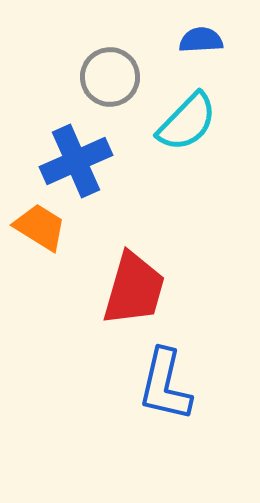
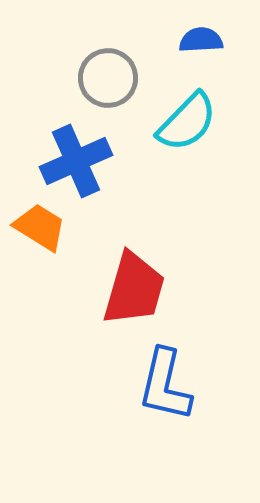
gray circle: moved 2 px left, 1 px down
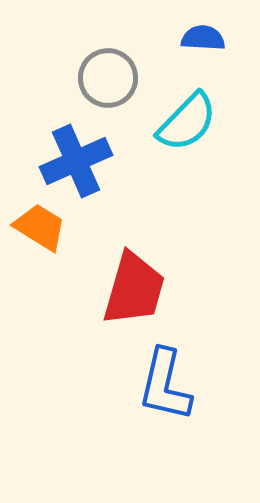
blue semicircle: moved 2 px right, 2 px up; rotated 6 degrees clockwise
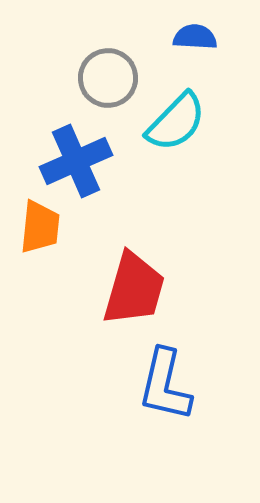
blue semicircle: moved 8 px left, 1 px up
cyan semicircle: moved 11 px left
orange trapezoid: rotated 64 degrees clockwise
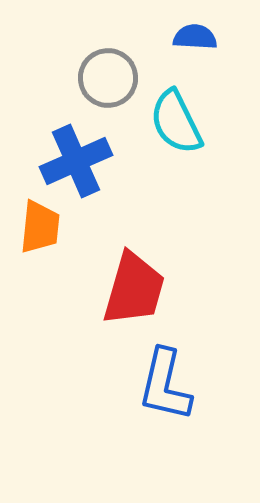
cyan semicircle: rotated 110 degrees clockwise
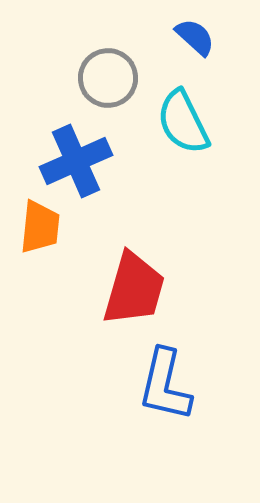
blue semicircle: rotated 39 degrees clockwise
cyan semicircle: moved 7 px right
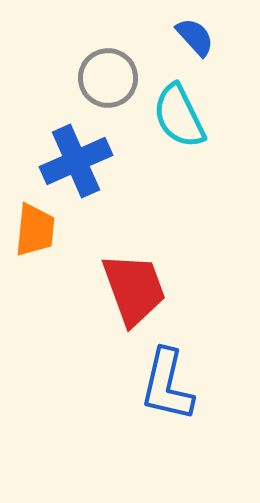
blue semicircle: rotated 6 degrees clockwise
cyan semicircle: moved 4 px left, 6 px up
orange trapezoid: moved 5 px left, 3 px down
red trapezoid: rotated 36 degrees counterclockwise
blue L-shape: moved 2 px right
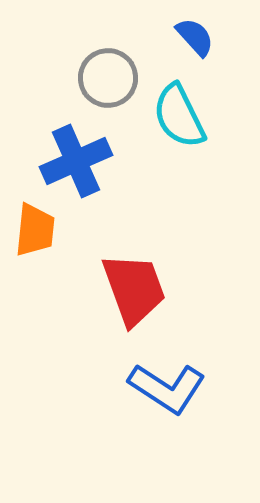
blue L-shape: moved 3 px down; rotated 70 degrees counterclockwise
